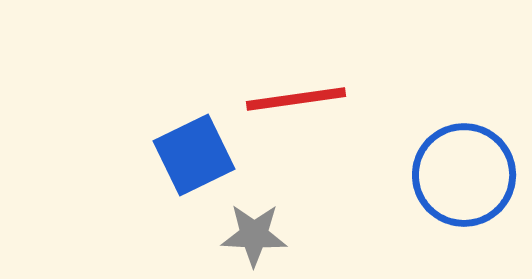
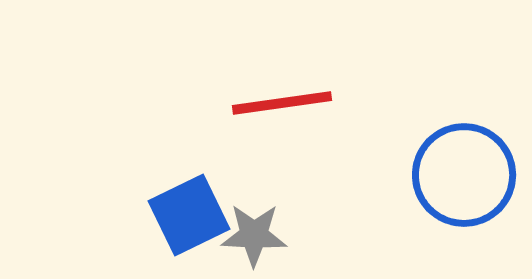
red line: moved 14 px left, 4 px down
blue square: moved 5 px left, 60 px down
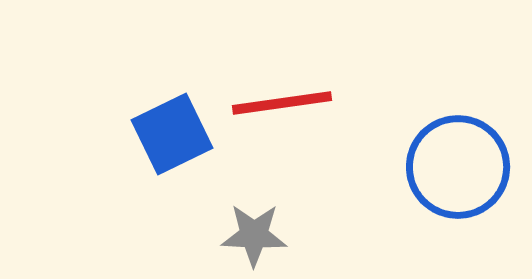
blue circle: moved 6 px left, 8 px up
blue square: moved 17 px left, 81 px up
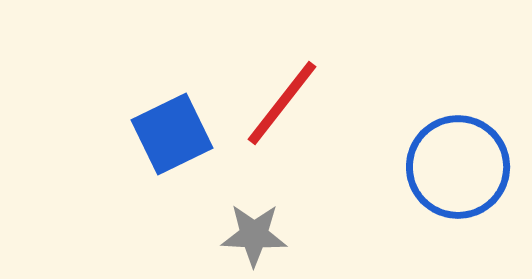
red line: rotated 44 degrees counterclockwise
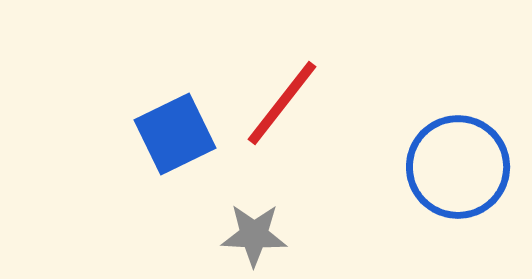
blue square: moved 3 px right
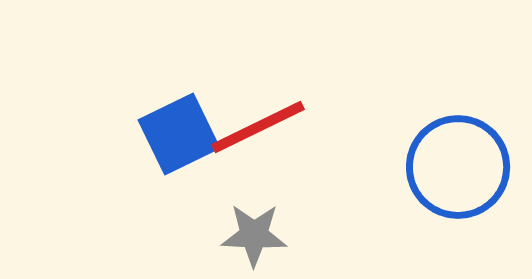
red line: moved 24 px left, 24 px down; rotated 26 degrees clockwise
blue square: moved 4 px right
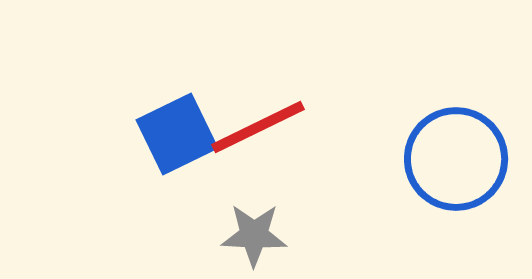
blue square: moved 2 px left
blue circle: moved 2 px left, 8 px up
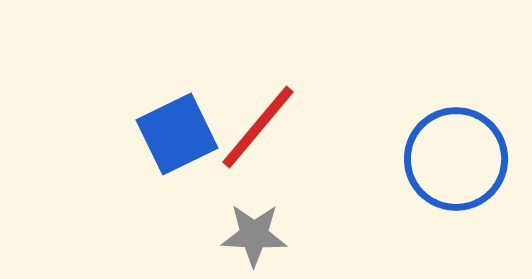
red line: rotated 24 degrees counterclockwise
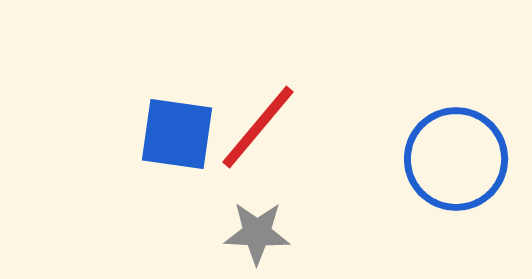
blue square: rotated 34 degrees clockwise
gray star: moved 3 px right, 2 px up
